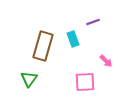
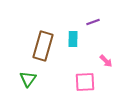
cyan rectangle: rotated 21 degrees clockwise
green triangle: moved 1 px left
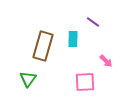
purple line: rotated 56 degrees clockwise
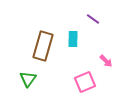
purple line: moved 3 px up
pink square: rotated 20 degrees counterclockwise
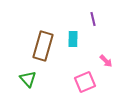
purple line: rotated 40 degrees clockwise
green triangle: rotated 18 degrees counterclockwise
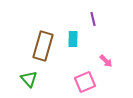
green triangle: moved 1 px right
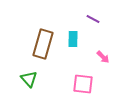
purple line: rotated 48 degrees counterclockwise
brown rectangle: moved 2 px up
pink arrow: moved 3 px left, 4 px up
pink square: moved 2 px left, 2 px down; rotated 30 degrees clockwise
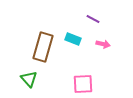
cyan rectangle: rotated 70 degrees counterclockwise
brown rectangle: moved 3 px down
pink arrow: moved 13 px up; rotated 32 degrees counterclockwise
pink square: rotated 10 degrees counterclockwise
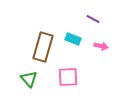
pink arrow: moved 2 px left, 2 px down
pink square: moved 15 px left, 7 px up
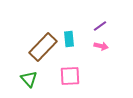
purple line: moved 7 px right, 7 px down; rotated 64 degrees counterclockwise
cyan rectangle: moved 4 px left; rotated 63 degrees clockwise
brown rectangle: rotated 28 degrees clockwise
pink square: moved 2 px right, 1 px up
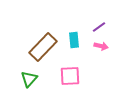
purple line: moved 1 px left, 1 px down
cyan rectangle: moved 5 px right, 1 px down
green triangle: rotated 24 degrees clockwise
